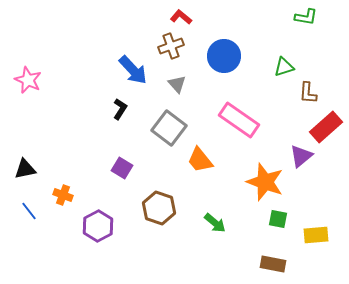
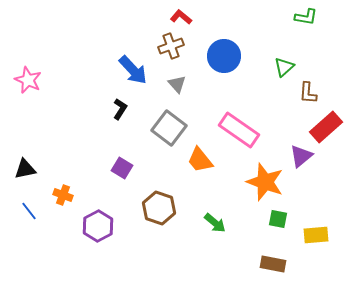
green triangle: rotated 25 degrees counterclockwise
pink rectangle: moved 10 px down
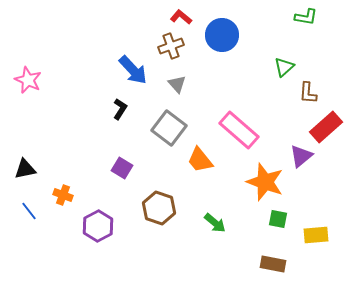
blue circle: moved 2 px left, 21 px up
pink rectangle: rotated 6 degrees clockwise
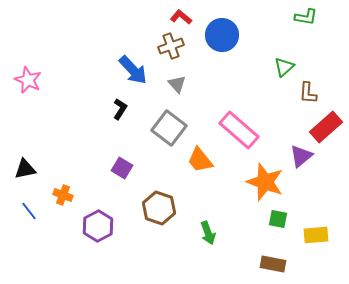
green arrow: moved 7 px left, 10 px down; rotated 30 degrees clockwise
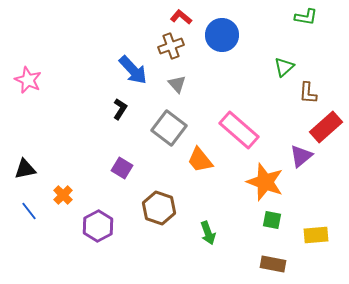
orange cross: rotated 24 degrees clockwise
green square: moved 6 px left, 1 px down
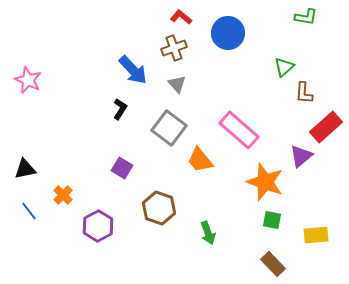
blue circle: moved 6 px right, 2 px up
brown cross: moved 3 px right, 2 px down
brown L-shape: moved 4 px left
brown rectangle: rotated 35 degrees clockwise
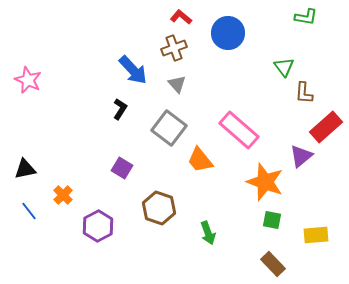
green triangle: rotated 25 degrees counterclockwise
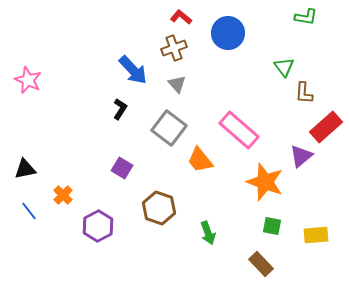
green square: moved 6 px down
brown rectangle: moved 12 px left
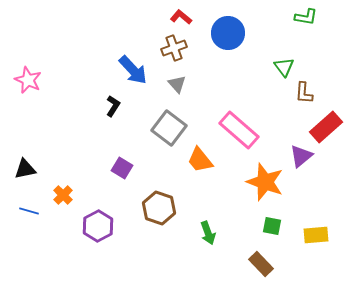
black L-shape: moved 7 px left, 3 px up
blue line: rotated 36 degrees counterclockwise
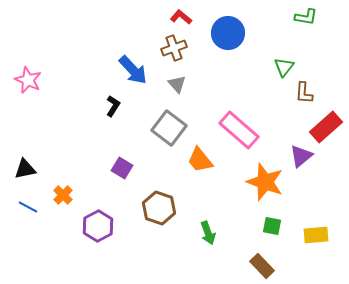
green triangle: rotated 15 degrees clockwise
blue line: moved 1 px left, 4 px up; rotated 12 degrees clockwise
brown rectangle: moved 1 px right, 2 px down
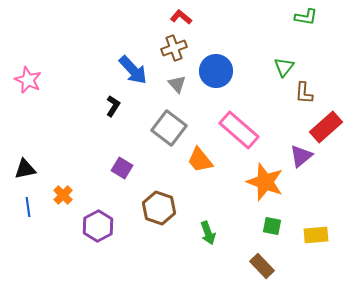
blue circle: moved 12 px left, 38 px down
blue line: rotated 54 degrees clockwise
